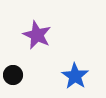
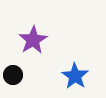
purple star: moved 4 px left, 5 px down; rotated 16 degrees clockwise
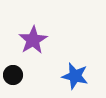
blue star: rotated 20 degrees counterclockwise
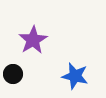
black circle: moved 1 px up
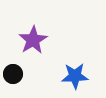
blue star: rotated 16 degrees counterclockwise
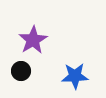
black circle: moved 8 px right, 3 px up
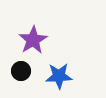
blue star: moved 16 px left
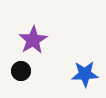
blue star: moved 26 px right, 2 px up
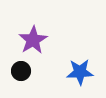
blue star: moved 5 px left, 2 px up
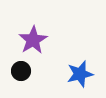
blue star: moved 2 px down; rotated 12 degrees counterclockwise
